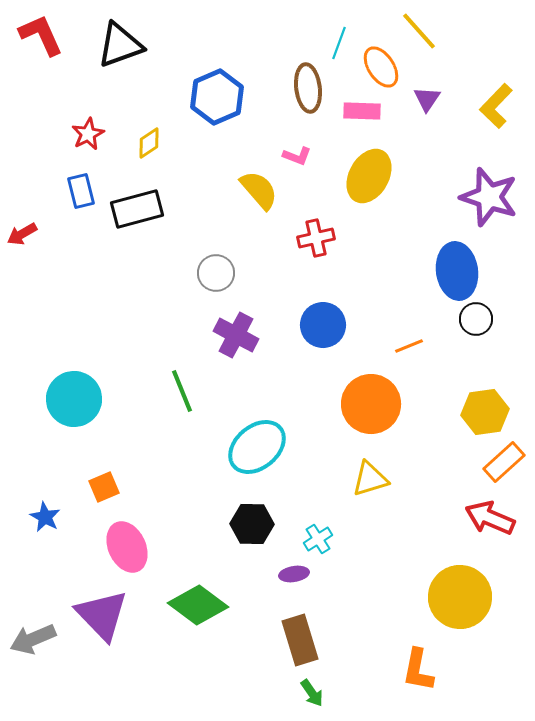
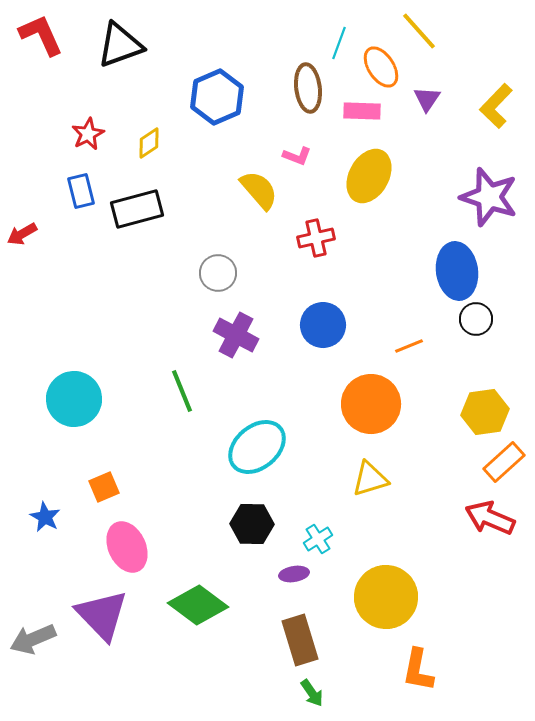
gray circle at (216, 273): moved 2 px right
yellow circle at (460, 597): moved 74 px left
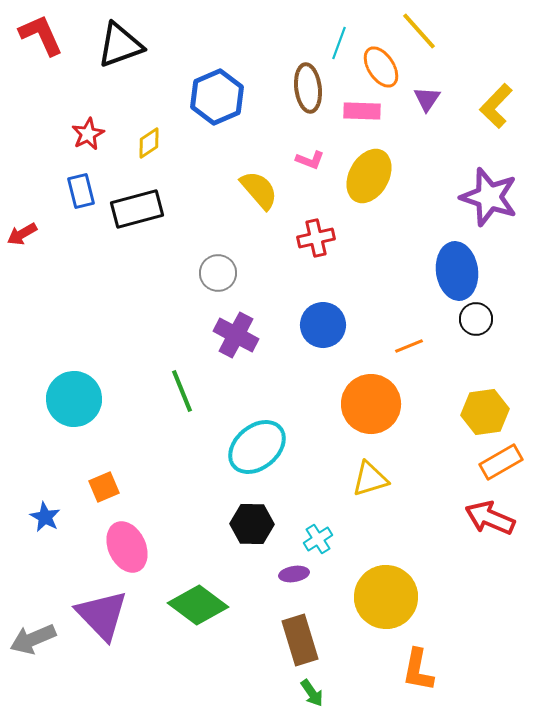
pink L-shape at (297, 156): moved 13 px right, 4 px down
orange rectangle at (504, 462): moved 3 px left; rotated 12 degrees clockwise
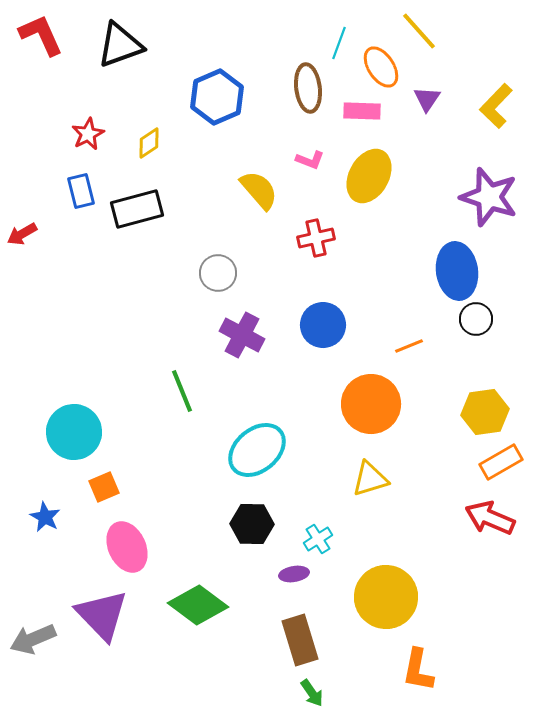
purple cross at (236, 335): moved 6 px right
cyan circle at (74, 399): moved 33 px down
cyan ellipse at (257, 447): moved 3 px down
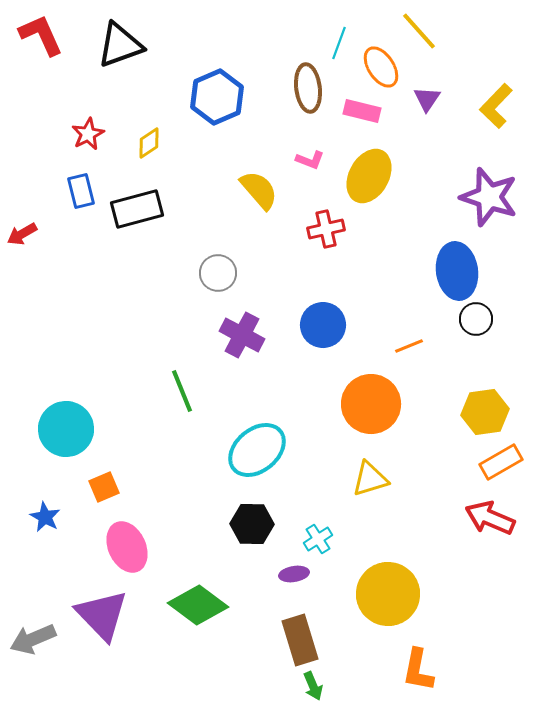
pink rectangle at (362, 111): rotated 12 degrees clockwise
red cross at (316, 238): moved 10 px right, 9 px up
cyan circle at (74, 432): moved 8 px left, 3 px up
yellow circle at (386, 597): moved 2 px right, 3 px up
green arrow at (312, 693): moved 1 px right, 7 px up; rotated 12 degrees clockwise
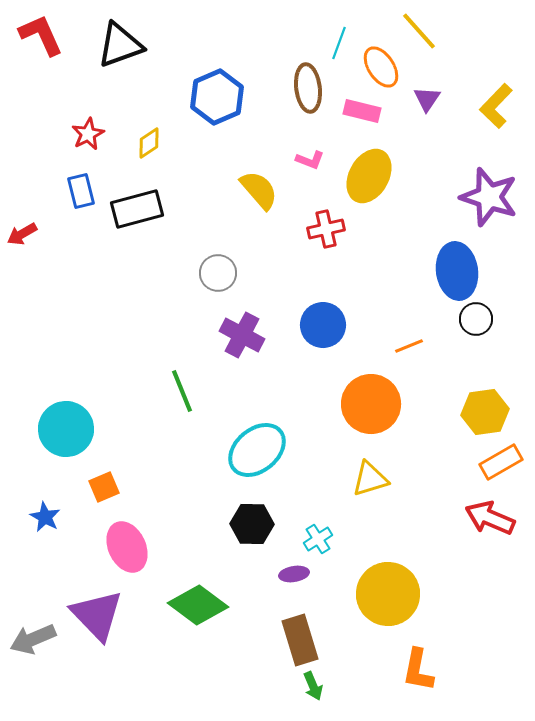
purple triangle at (102, 615): moved 5 px left
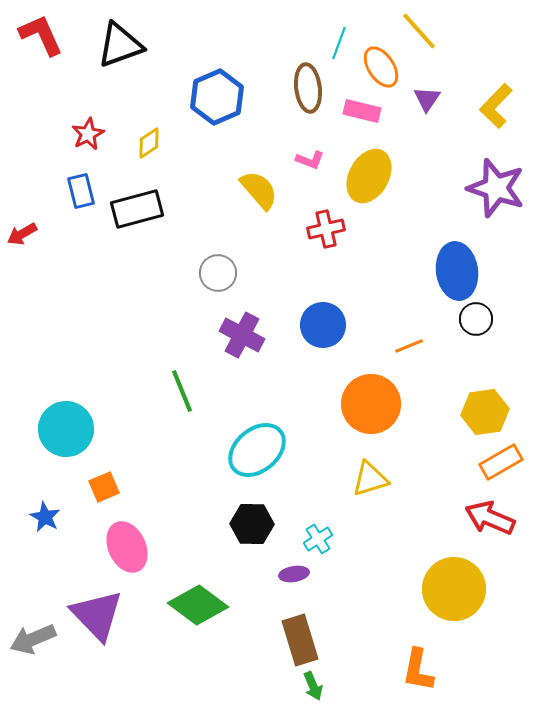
purple star at (489, 197): moved 7 px right, 9 px up
yellow circle at (388, 594): moved 66 px right, 5 px up
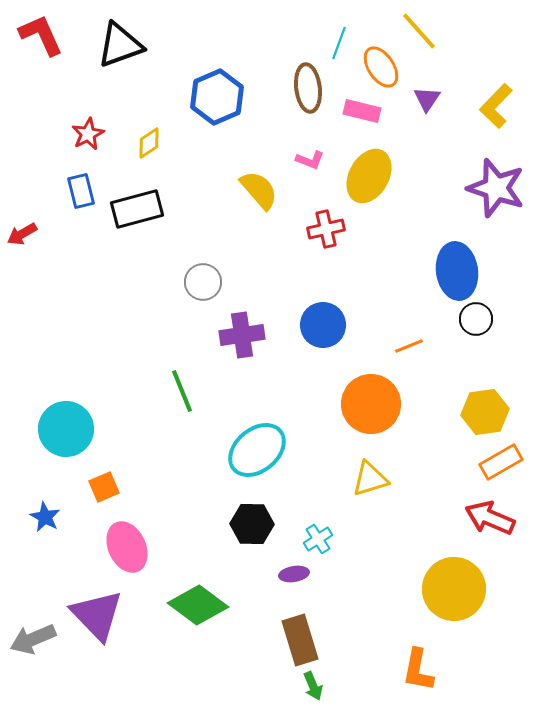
gray circle at (218, 273): moved 15 px left, 9 px down
purple cross at (242, 335): rotated 36 degrees counterclockwise
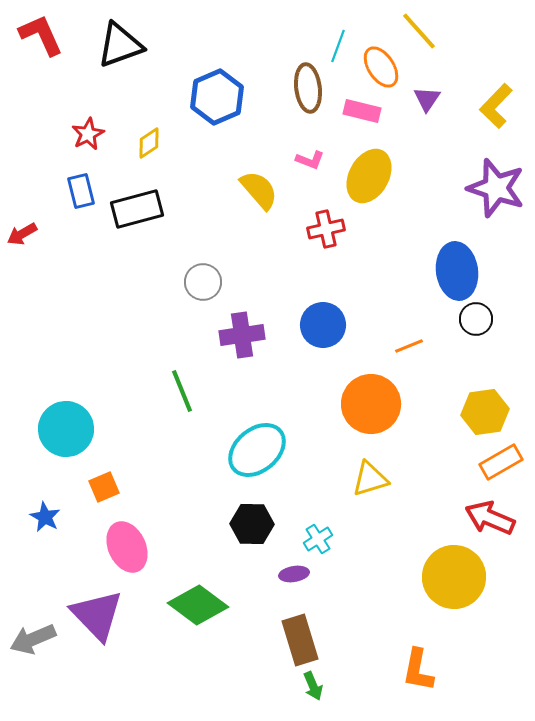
cyan line at (339, 43): moved 1 px left, 3 px down
yellow circle at (454, 589): moved 12 px up
